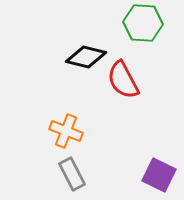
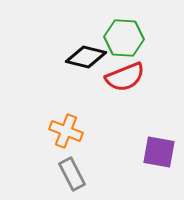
green hexagon: moved 19 px left, 15 px down
red semicircle: moved 2 px right, 3 px up; rotated 84 degrees counterclockwise
purple square: moved 23 px up; rotated 16 degrees counterclockwise
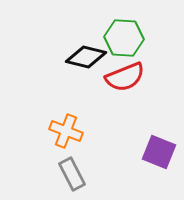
purple square: rotated 12 degrees clockwise
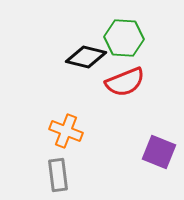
red semicircle: moved 5 px down
gray rectangle: moved 14 px left, 1 px down; rotated 20 degrees clockwise
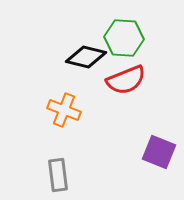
red semicircle: moved 1 px right, 2 px up
orange cross: moved 2 px left, 21 px up
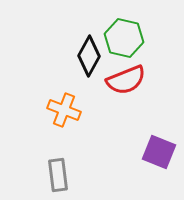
green hexagon: rotated 9 degrees clockwise
black diamond: moved 3 px right, 1 px up; rotated 75 degrees counterclockwise
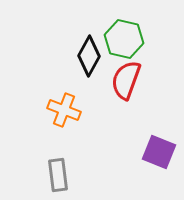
green hexagon: moved 1 px down
red semicircle: rotated 132 degrees clockwise
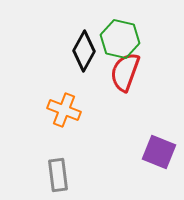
green hexagon: moved 4 px left
black diamond: moved 5 px left, 5 px up
red semicircle: moved 1 px left, 8 px up
